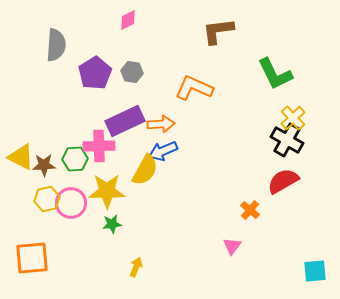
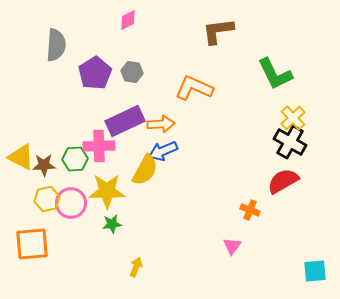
black cross: moved 3 px right, 2 px down
orange cross: rotated 18 degrees counterclockwise
orange square: moved 14 px up
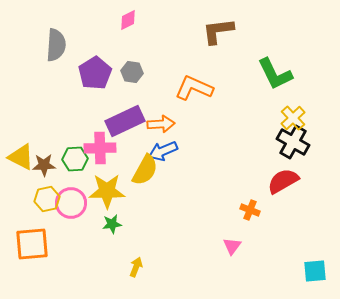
black cross: moved 3 px right
pink cross: moved 1 px right, 2 px down
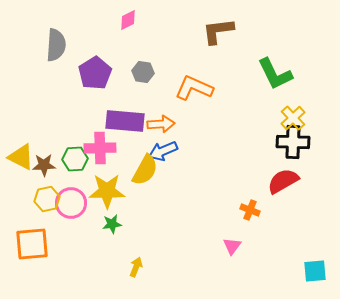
gray hexagon: moved 11 px right
purple rectangle: rotated 30 degrees clockwise
black cross: rotated 28 degrees counterclockwise
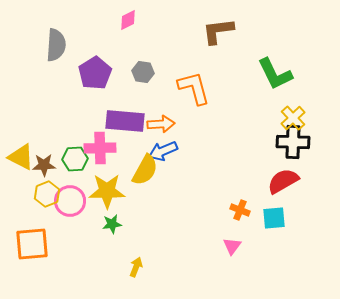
orange L-shape: rotated 51 degrees clockwise
yellow hexagon: moved 5 px up; rotated 10 degrees counterclockwise
pink circle: moved 1 px left, 2 px up
orange cross: moved 10 px left
cyan square: moved 41 px left, 53 px up
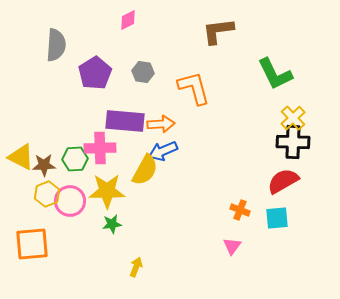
cyan square: moved 3 px right
